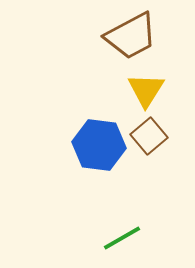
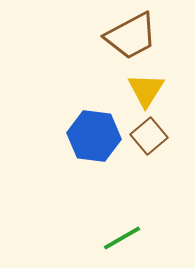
blue hexagon: moved 5 px left, 9 px up
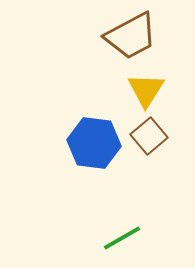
blue hexagon: moved 7 px down
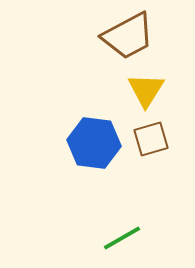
brown trapezoid: moved 3 px left
brown square: moved 2 px right, 3 px down; rotated 24 degrees clockwise
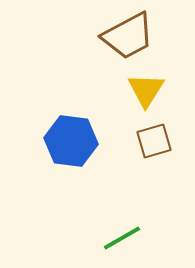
brown square: moved 3 px right, 2 px down
blue hexagon: moved 23 px left, 2 px up
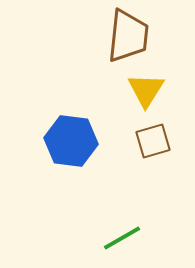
brown trapezoid: rotated 56 degrees counterclockwise
brown square: moved 1 px left
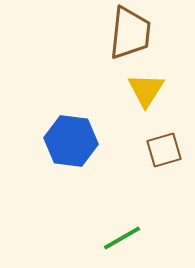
brown trapezoid: moved 2 px right, 3 px up
brown square: moved 11 px right, 9 px down
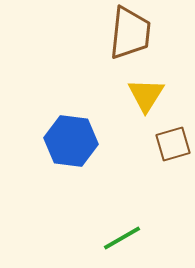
yellow triangle: moved 5 px down
brown square: moved 9 px right, 6 px up
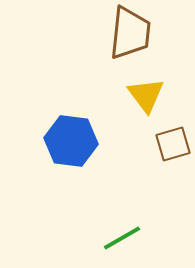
yellow triangle: rotated 9 degrees counterclockwise
